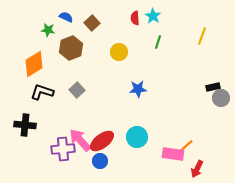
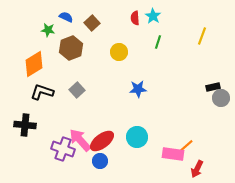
purple cross: rotated 25 degrees clockwise
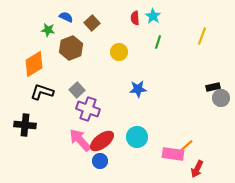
purple cross: moved 25 px right, 40 px up
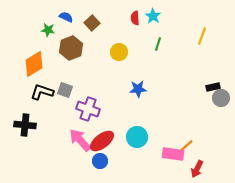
green line: moved 2 px down
gray square: moved 12 px left; rotated 28 degrees counterclockwise
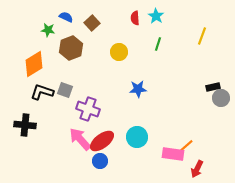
cyan star: moved 3 px right
pink arrow: moved 1 px up
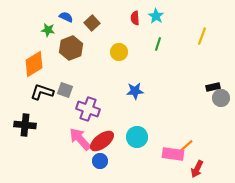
blue star: moved 3 px left, 2 px down
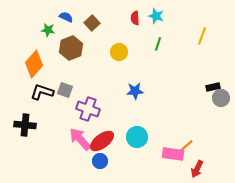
cyan star: rotated 14 degrees counterclockwise
orange diamond: rotated 16 degrees counterclockwise
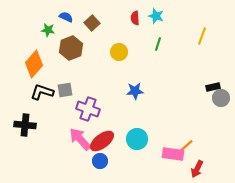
gray square: rotated 28 degrees counterclockwise
cyan circle: moved 2 px down
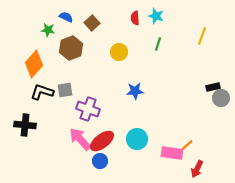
pink rectangle: moved 1 px left, 1 px up
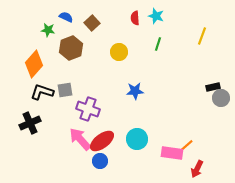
black cross: moved 5 px right, 2 px up; rotated 30 degrees counterclockwise
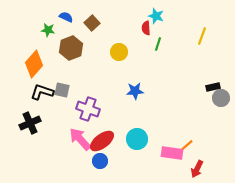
red semicircle: moved 11 px right, 10 px down
gray square: moved 3 px left; rotated 21 degrees clockwise
